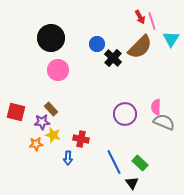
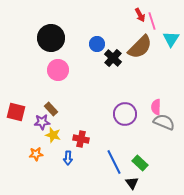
red arrow: moved 2 px up
orange star: moved 10 px down
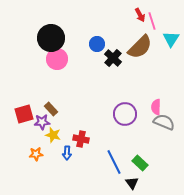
pink circle: moved 1 px left, 11 px up
red square: moved 8 px right, 2 px down; rotated 30 degrees counterclockwise
blue arrow: moved 1 px left, 5 px up
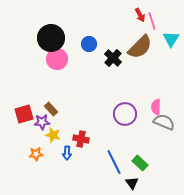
blue circle: moved 8 px left
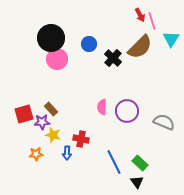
pink semicircle: moved 54 px left
purple circle: moved 2 px right, 3 px up
black triangle: moved 5 px right, 1 px up
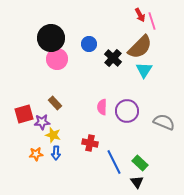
cyan triangle: moved 27 px left, 31 px down
brown rectangle: moved 4 px right, 6 px up
red cross: moved 9 px right, 4 px down
blue arrow: moved 11 px left
